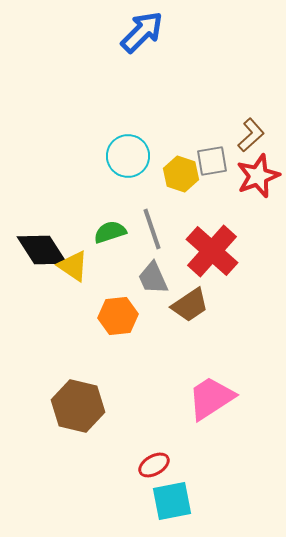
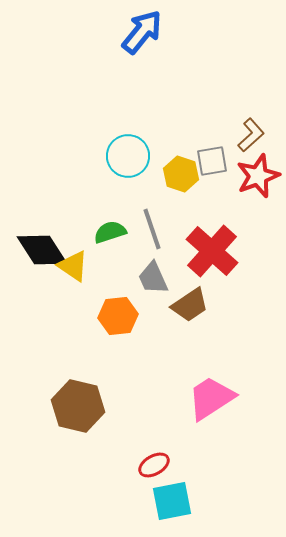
blue arrow: rotated 6 degrees counterclockwise
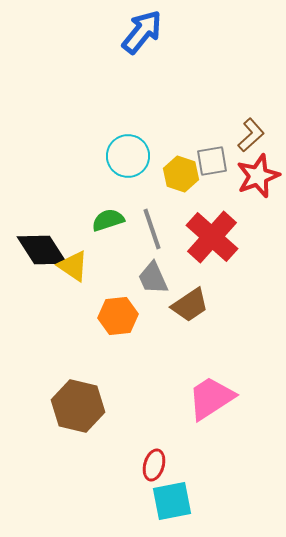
green semicircle: moved 2 px left, 12 px up
red cross: moved 14 px up
red ellipse: rotated 44 degrees counterclockwise
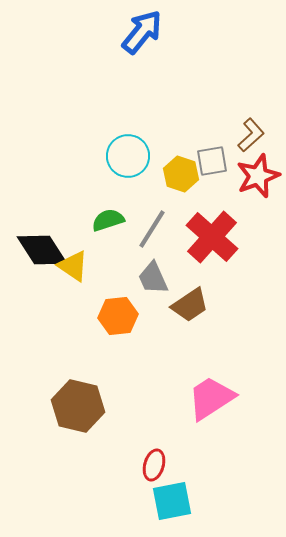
gray line: rotated 51 degrees clockwise
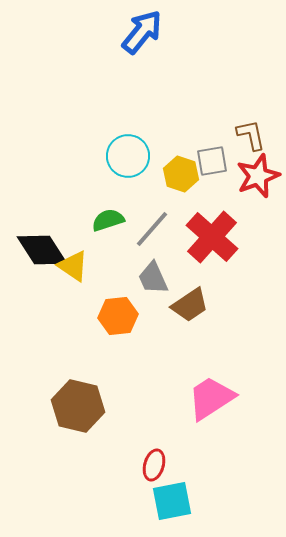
brown L-shape: rotated 60 degrees counterclockwise
gray line: rotated 9 degrees clockwise
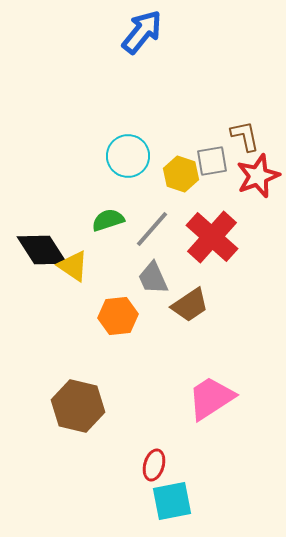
brown L-shape: moved 6 px left, 1 px down
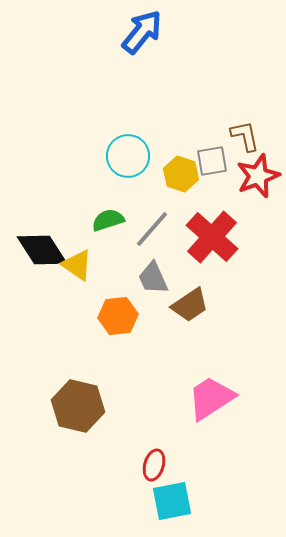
yellow triangle: moved 4 px right, 1 px up
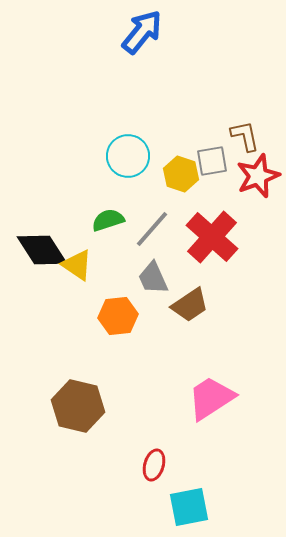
cyan square: moved 17 px right, 6 px down
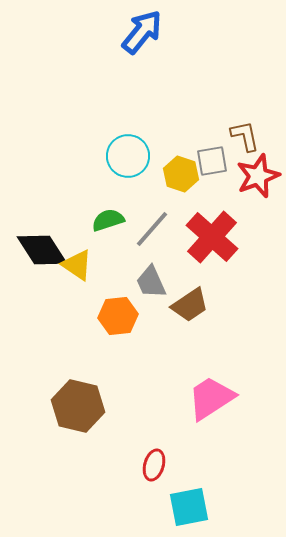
gray trapezoid: moved 2 px left, 4 px down
